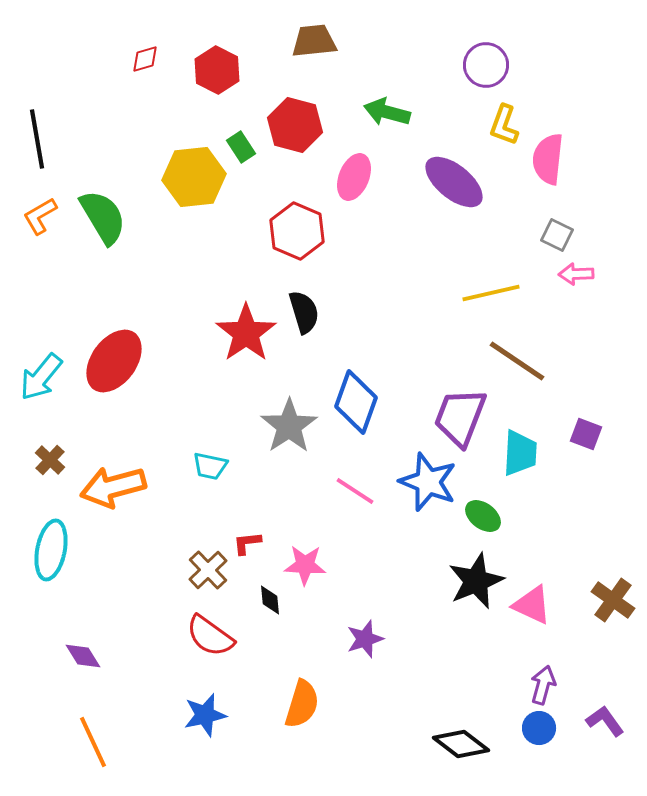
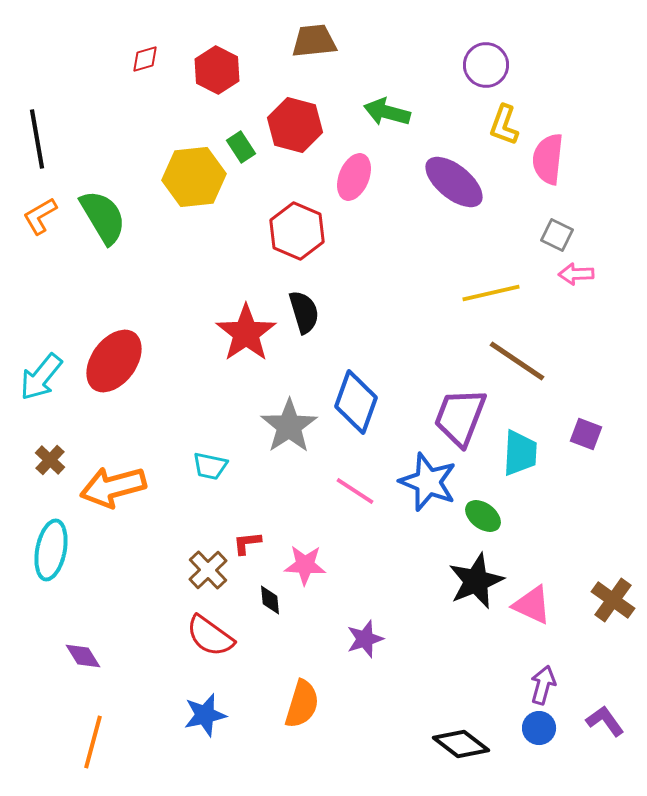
orange line at (93, 742): rotated 40 degrees clockwise
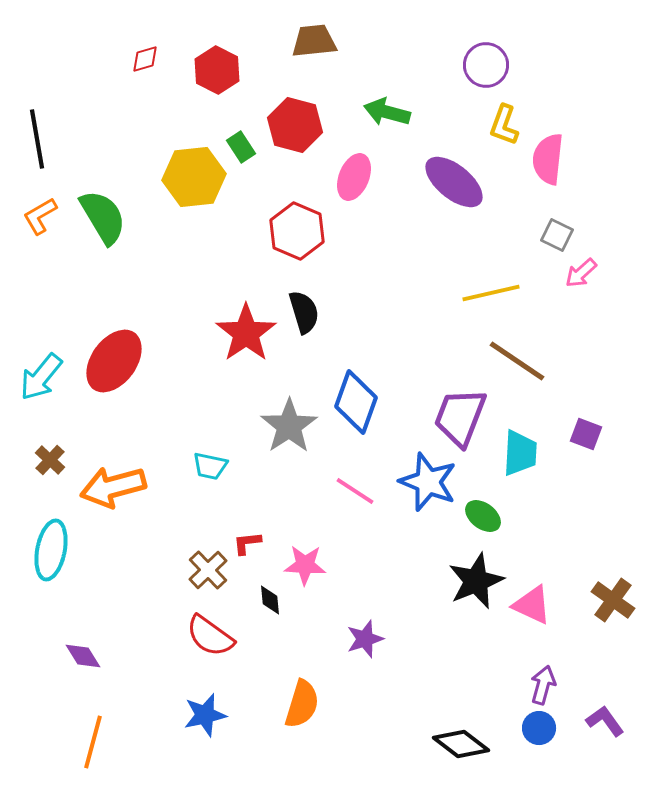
pink arrow at (576, 274): moved 5 px right, 1 px up; rotated 40 degrees counterclockwise
